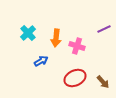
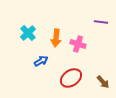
purple line: moved 3 px left, 7 px up; rotated 32 degrees clockwise
pink cross: moved 1 px right, 2 px up
red ellipse: moved 4 px left; rotated 10 degrees counterclockwise
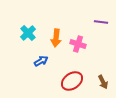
red ellipse: moved 1 px right, 3 px down
brown arrow: rotated 16 degrees clockwise
